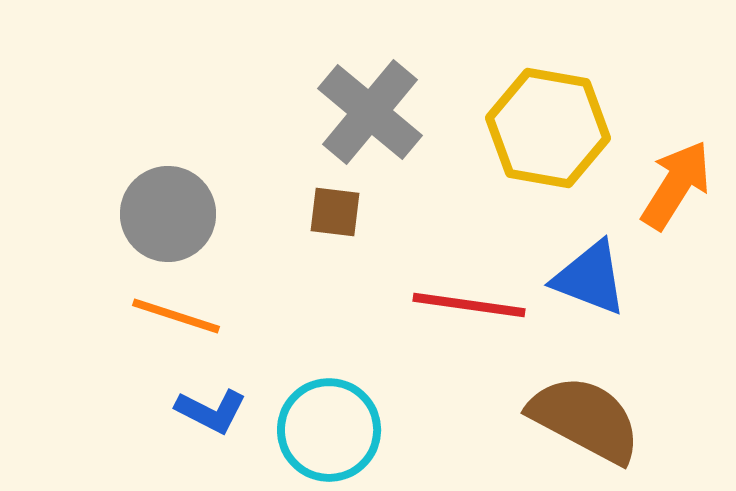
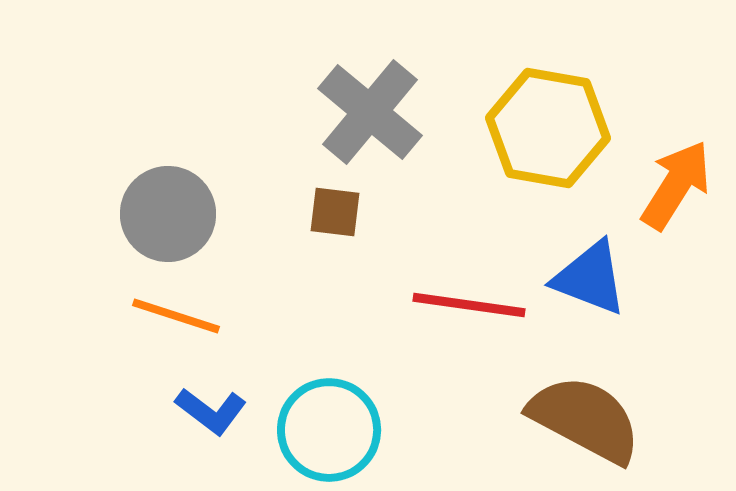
blue L-shape: rotated 10 degrees clockwise
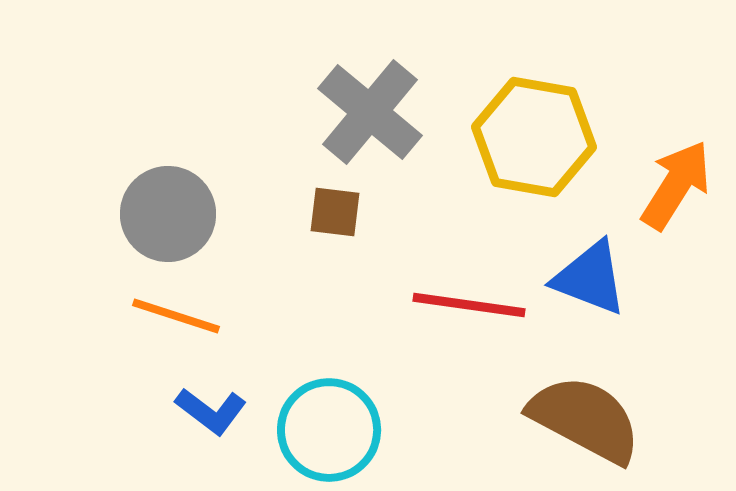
yellow hexagon: moved 14 px left, 9 px down
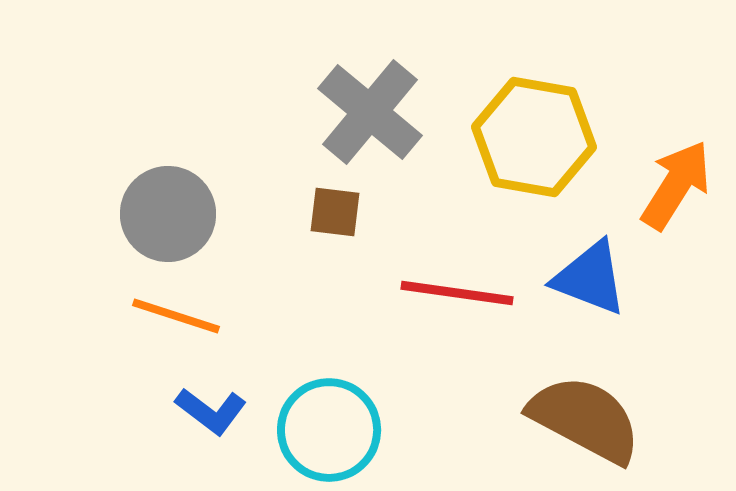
red line: moved 12 px left, 12 px up
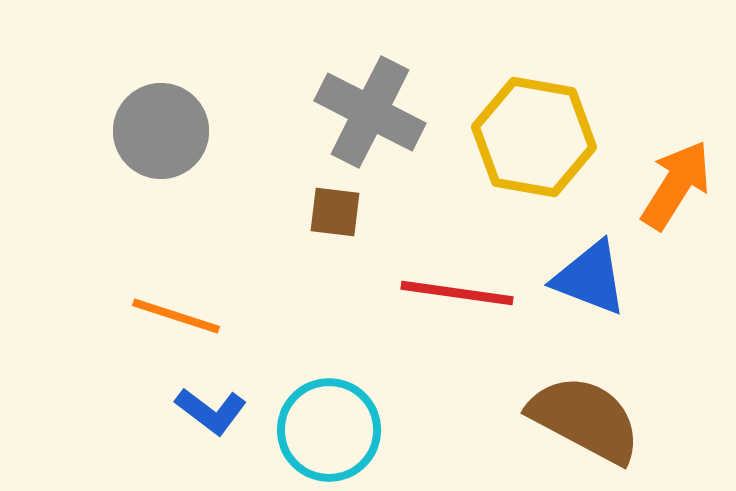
gray cross: rotated 13 degrees counterclockwise
gray circle: moved 7 px left, 83 px up
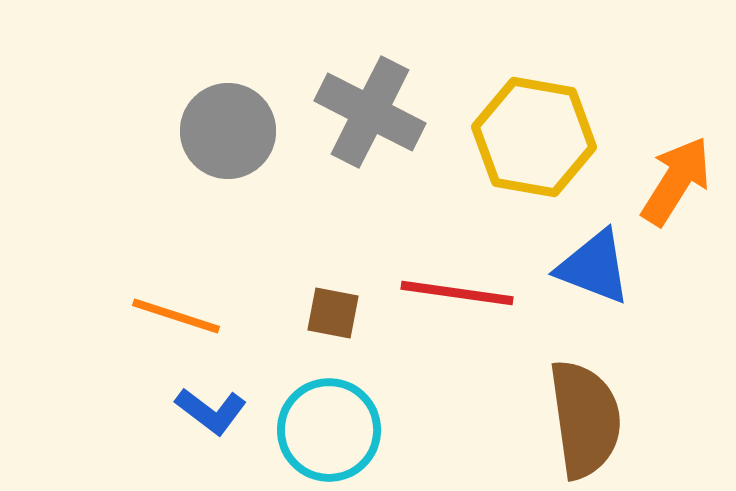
gray circle: moved 67 px right
orange arrow: moved 4 px up
brown square: moved 2 px left, 101 px down; rotated 4 degrees clockwise
blue triangle: moved 4 px right, 11 px up
brown semicircle: rotated 54 degrees clockwise
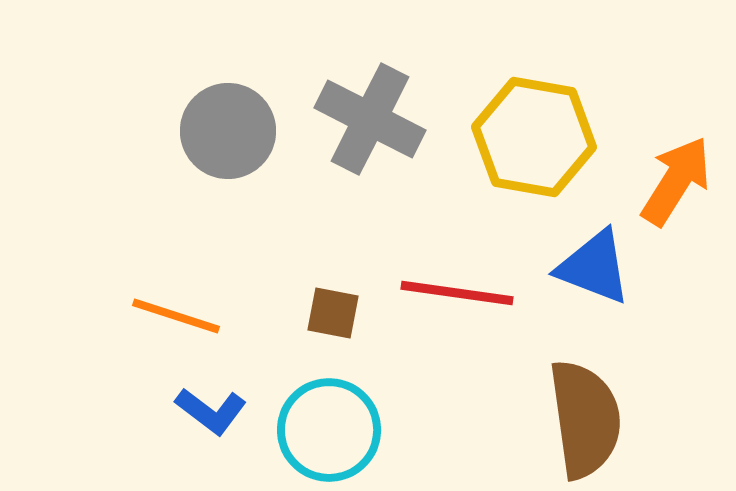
gray cross: moved 7 px down
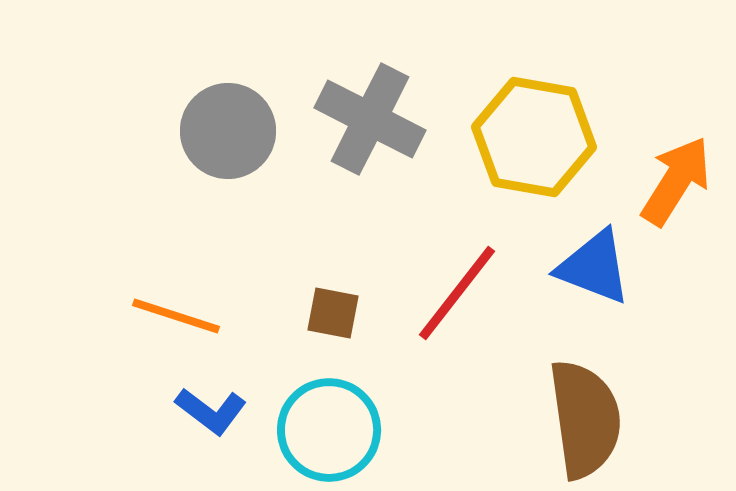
red line: rotated 60 degrees counterclockwise
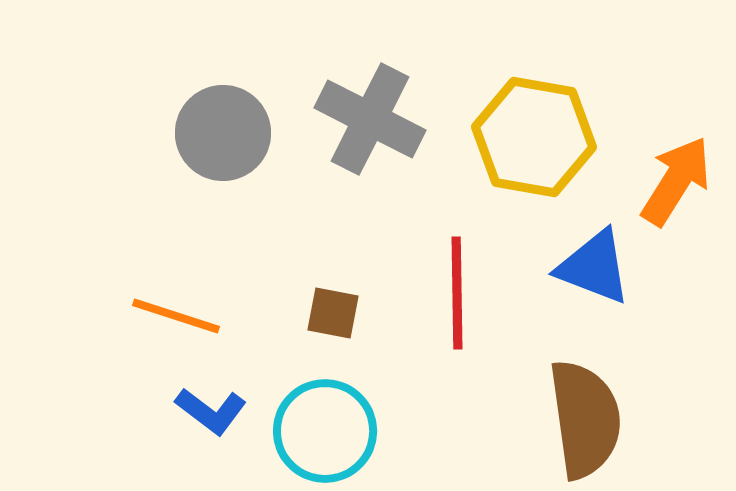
gray circle: moved 5 px left, 2 px down
red line: rotated 39 degrees counterclockwise
cyan circle: moved 4 px left, 1 px down
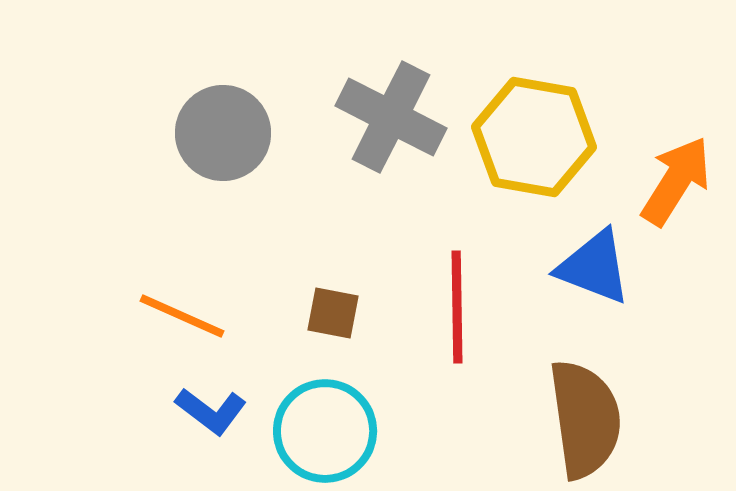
gray cross: moved 21 px right, 2 px up
red line: moved 14 px down
orange line: moved 6 px right; rotated 6 degrees clockwise
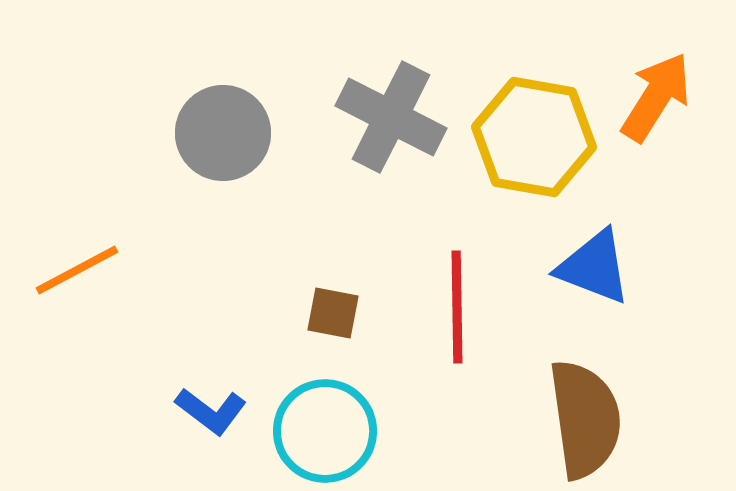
orange arrow: moved 20 px left, 84 px up
orange line: moved 105 px left, 46 px up; rotated 52 degrees counterclockwise
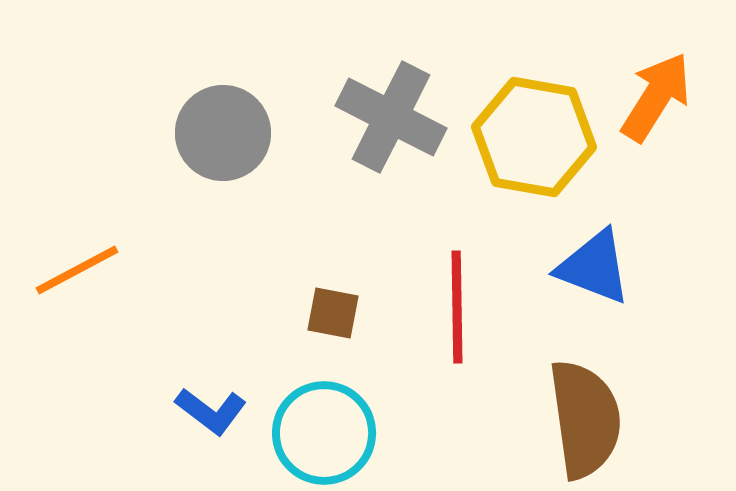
cyan circle: moved 1 px left, 2 px down
